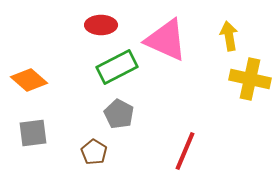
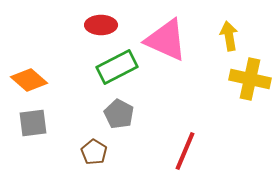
gray square: moved 10 px up
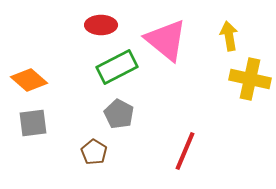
pink triangle: rotated 15 degrees clockwise
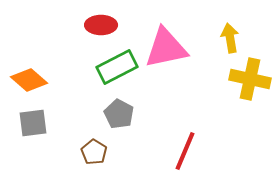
yellow arrow: moved 1 px right, 2 px down
pink triangle: moved 8 px down; rotated 51 degrees counterclockwise
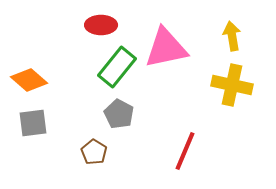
yellow arrow: moved 2 px right, 2 px up
green rectangle: rotated 24 degrees counterclockwise
yellow cross: moved 18 px left, 6 px down
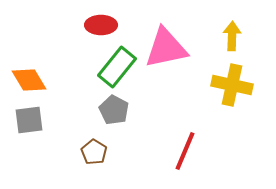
yellow arrow: rotated 12 degrees clockwise
orange diamond: rotated 18 degrees clockwise
gray pentagon: moved 5 px left, 4 px up
gray square: moved 4 px left, 3 px up
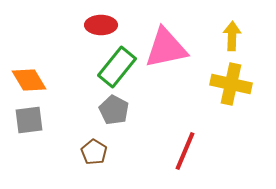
yellow cross: moved 1 px left, 1 px up
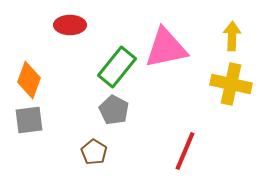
red ellipse: moved 31 px left
orange diamond: rotated 51 degrees clockwise
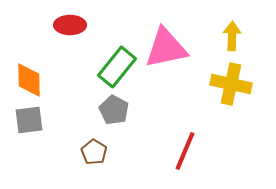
orange diamond: rotated 21 degrees counterclockwise
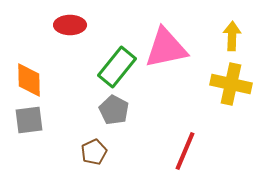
brown pentagon: rotated 15 degrees clockwise
